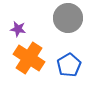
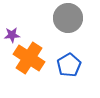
purple star: moved 6 px left, 6 px down; rotated 14 degrees counterclockwise
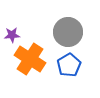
gray circle: moved 14 px down
orange cross: moved 1 px right, 1 px down
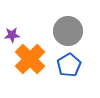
gray circle: moved 1 px up
orange cross: rotated 12 degrees clockwise
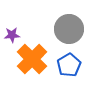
gray circle: moved 1 px right, 2 px up
orange cross: moved 2 px right
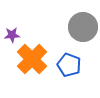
gray circle: moved 14 px right, 2 px up
blue pentagon: rotated 20 degrees counterclockwise
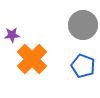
gray circle: moved 2 px up
blue pentagon: moved 14 px right, 1 px down
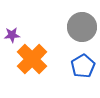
gray circle: moved 1 px left, 2 px down
blue pentagon: rotated 20 degrees clockwise
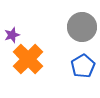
purple star: rotated 14 degrees counterclockwise
orange cross: moved 4 px left
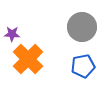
purple star: moved 1 px up; rotated 21 degrees clockwise
blue pentagon: rotated 20 degrees clockwise
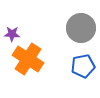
gray circle: moved 1 px left, 1 px down
orange cross: rotated 12 degrees counterclockwise
